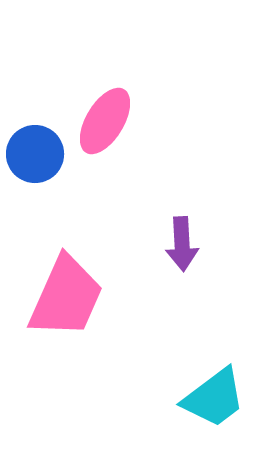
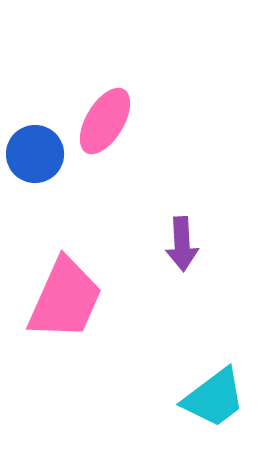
pink trapezoid: moved 1 px left, 2 px down
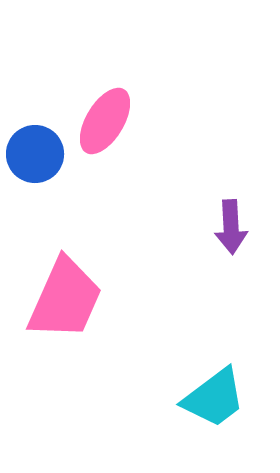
purple arrow: moved 49 px right, 17 px up
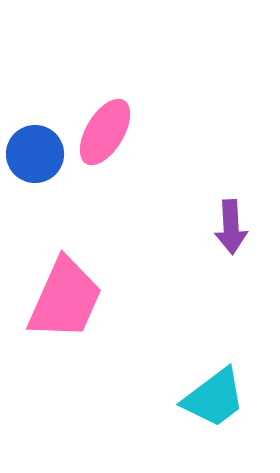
pink ellipse: moved 11 px down
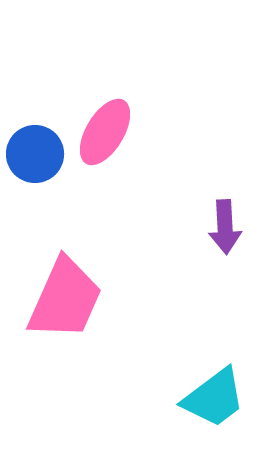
purple arrow: moved 6 px left
